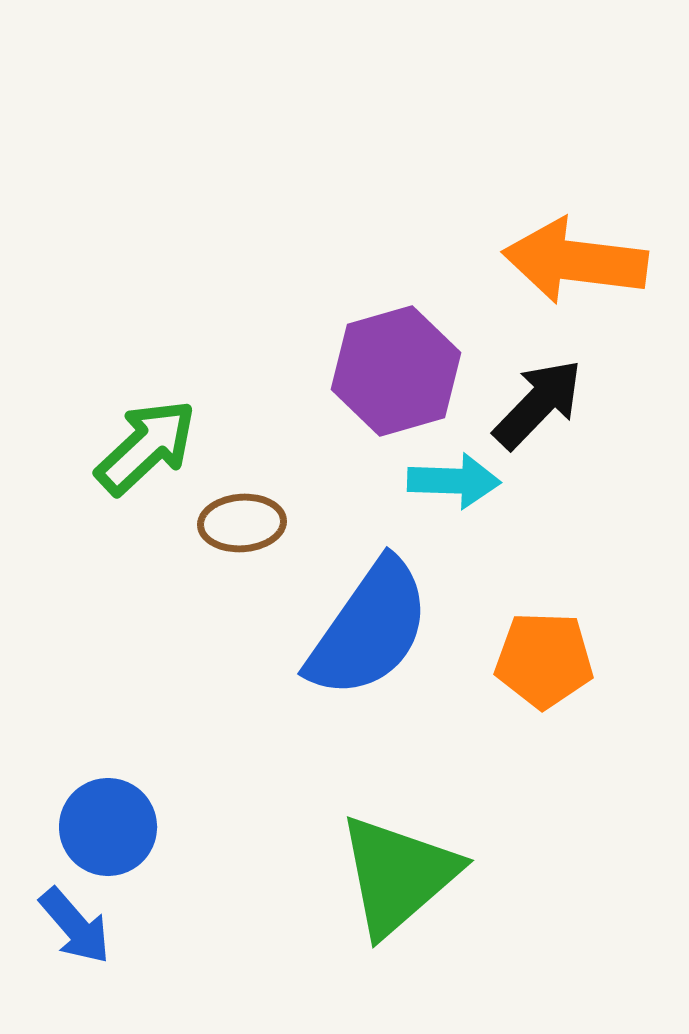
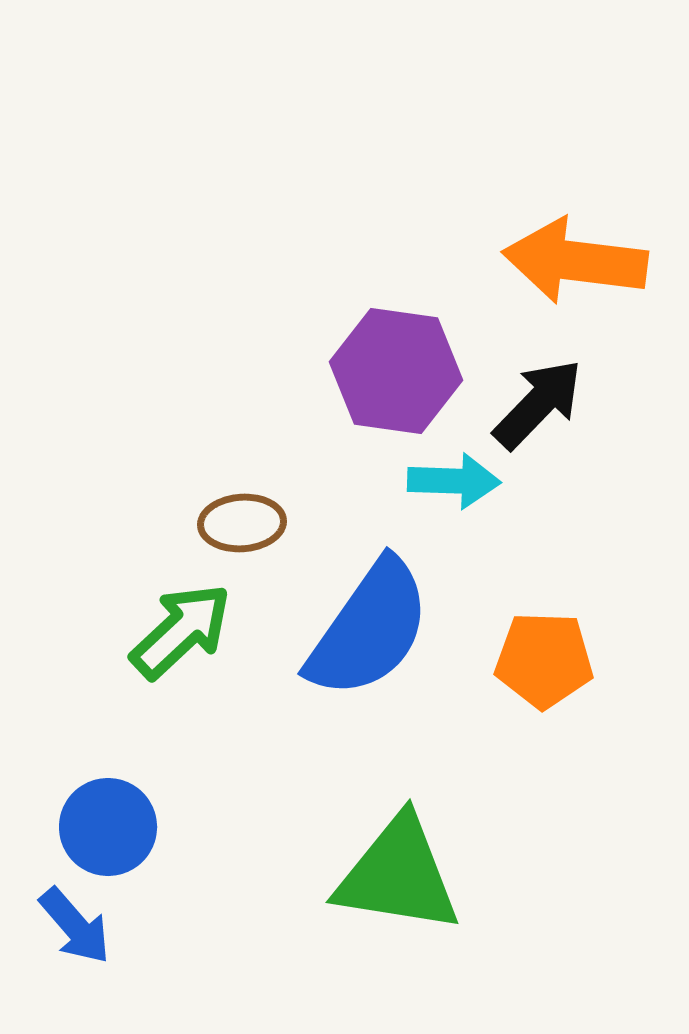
purple hexagon: rotated 24 degrees clockwise
green arrow: moved 35 px right, 184 px down
green triangle: rotated 50 degrees clockwise
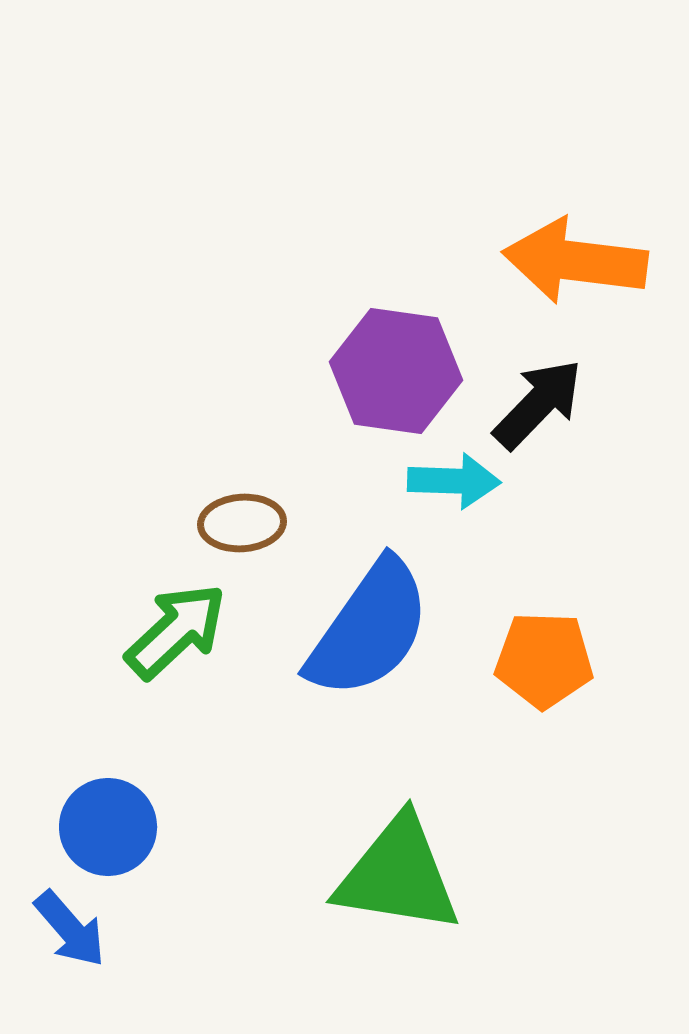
green arrow: moved 5 px left
blue arrow: moved 5 px left, 3 px down
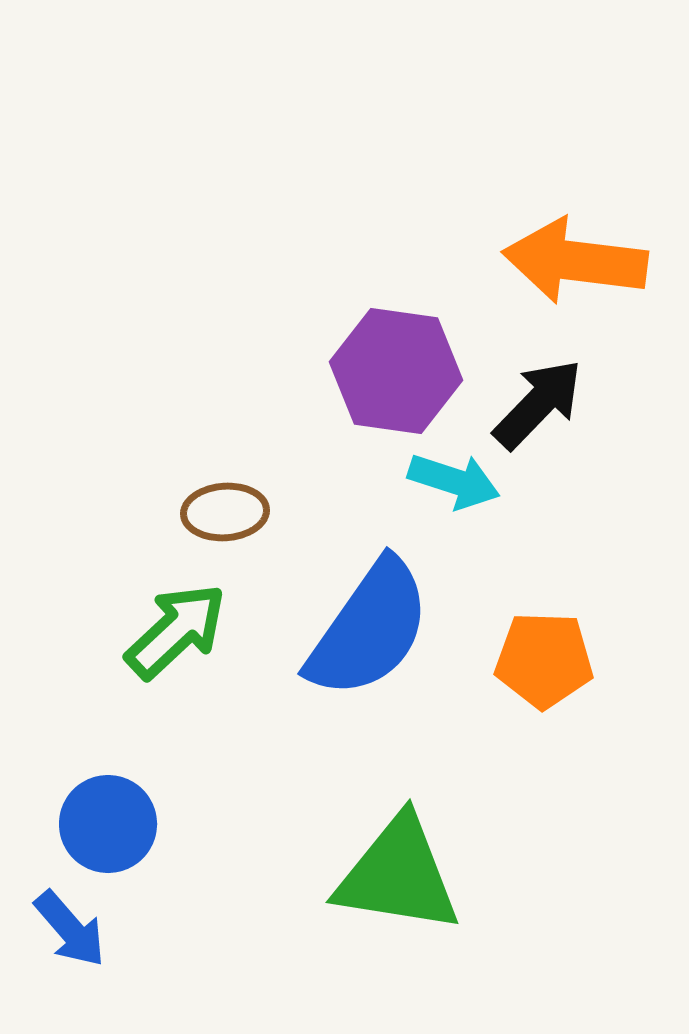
cyan arrow: rotated 16 degrees clockwise
brown ellipse: moved 17 px left, 11 px up
blue circle: moved 3 px up
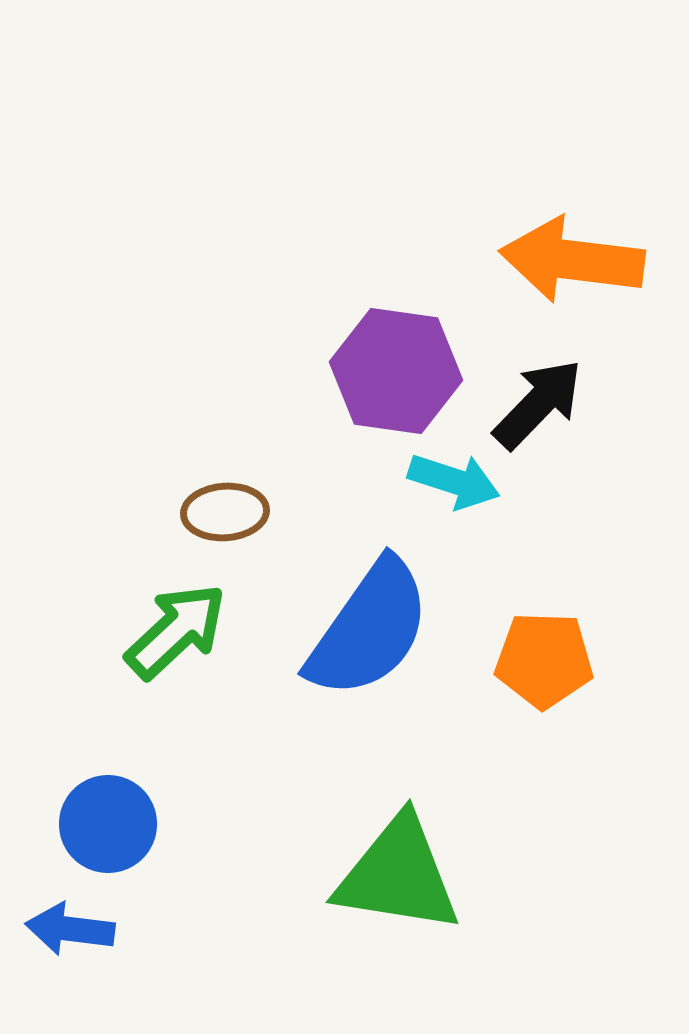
orange arrow: moved 3 px left, 1 px up
blue arrow: rotated 138 degrees clockwise
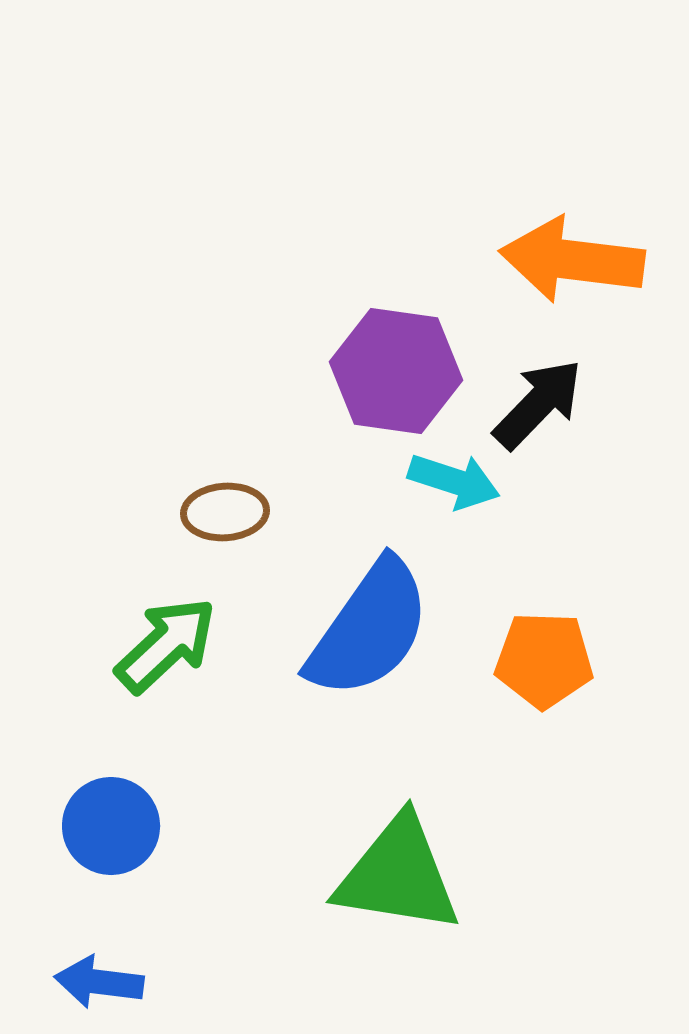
green arrow: moved 10 px left, 14 px down
blue circle: moved 3 px right, 2 px down
blue arrow: moved 29 px right, 53 px down
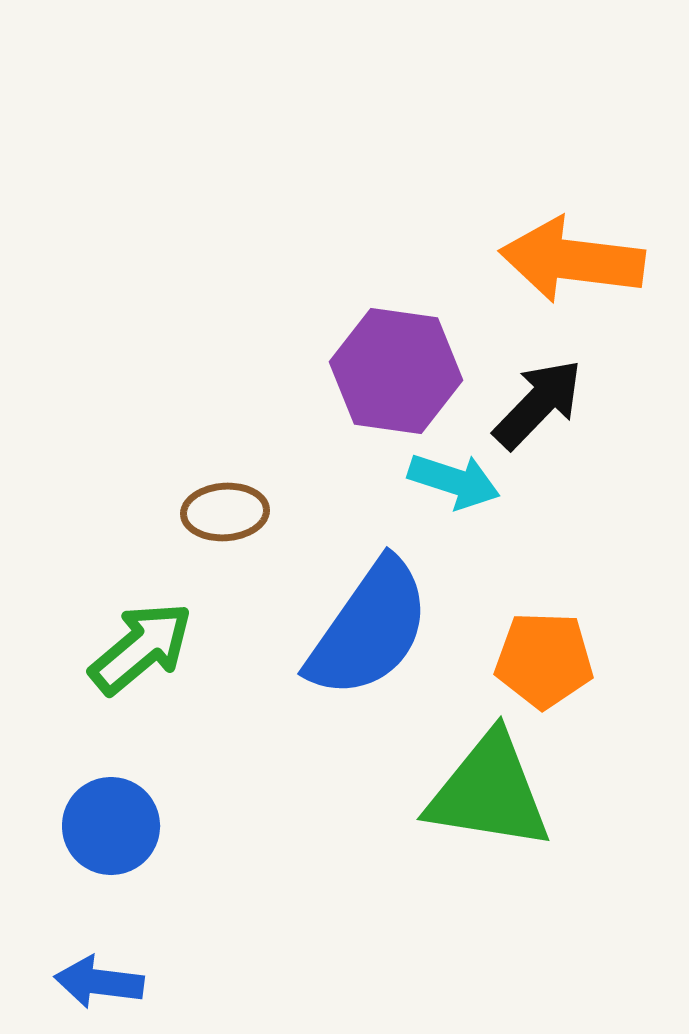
green arrow: moved 25 px left, 3 px down; rotated 3 degrees clockwise
green triangle: moved 91 px right, 83 px up
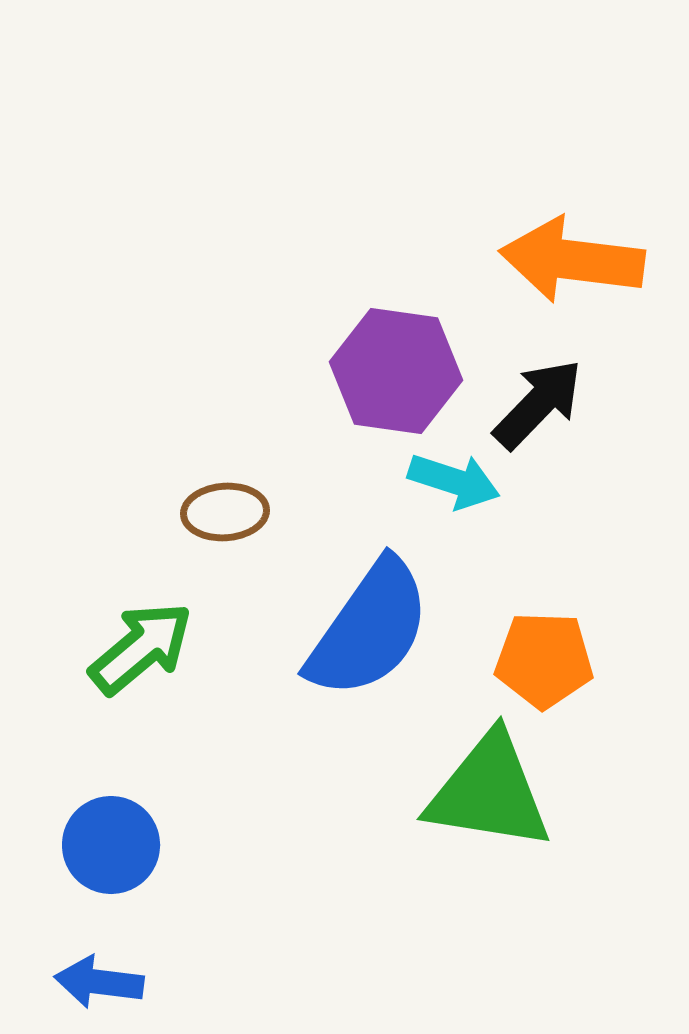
blue circle: moved 19 px down
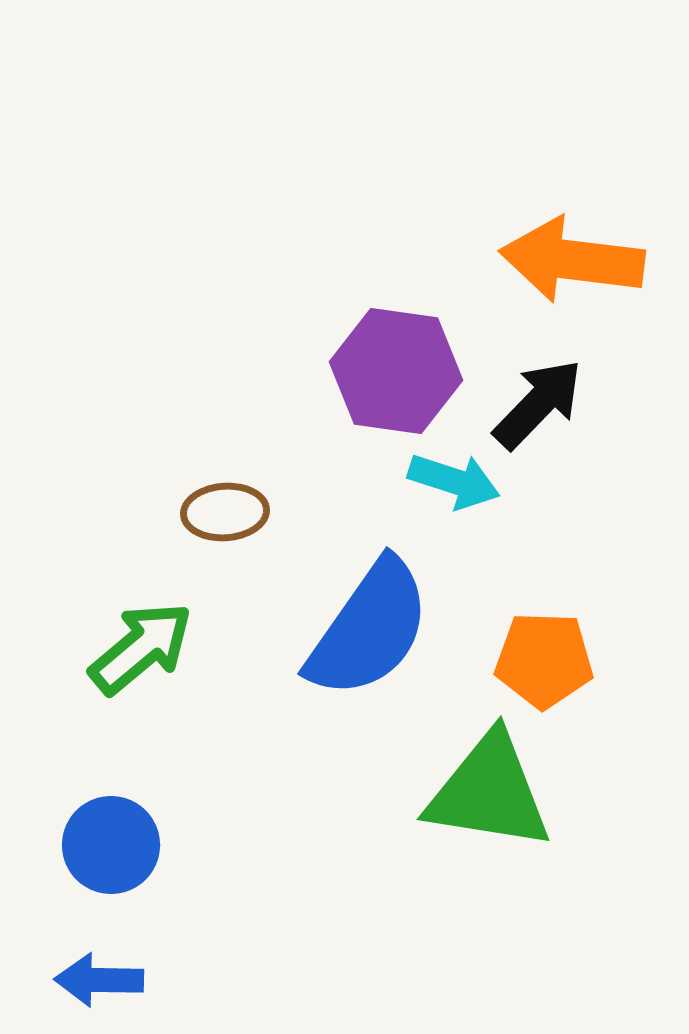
blue arrow: moved 2 px up; rotated 6 degrees counterclockwise
